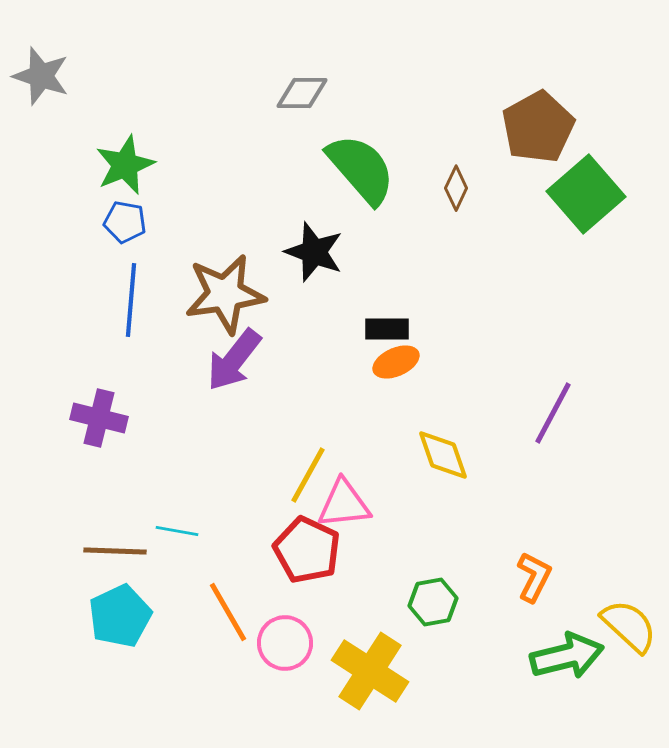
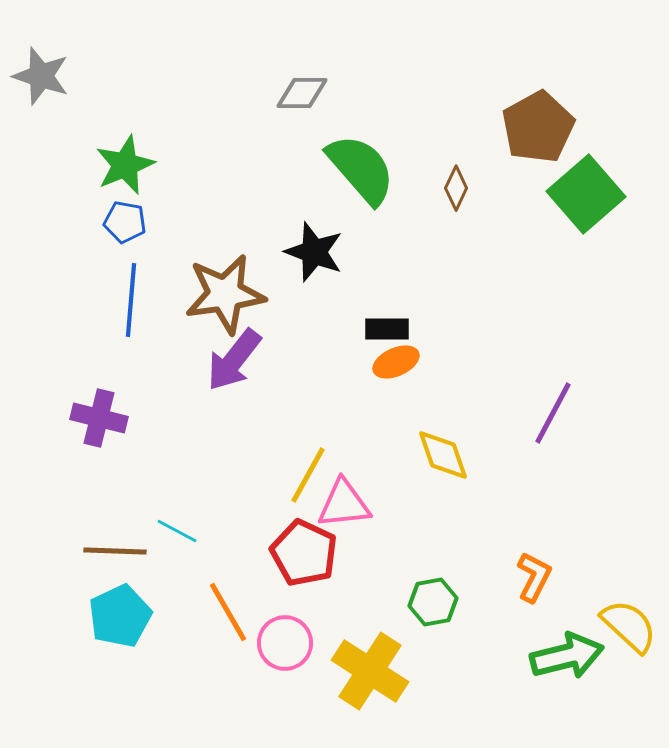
cyan line: rotated 18 degrees clockwise
red pentagon: moved 3 px left, 3 px down
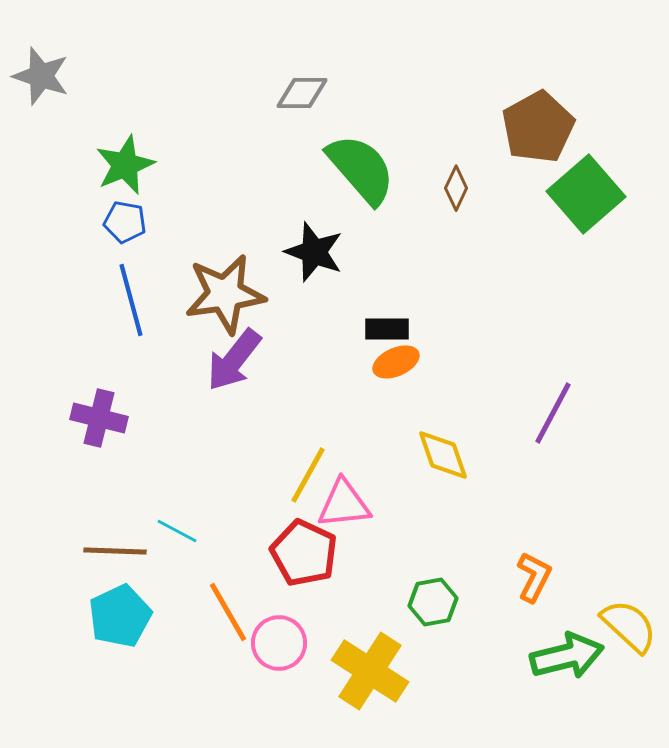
blue line: rotated 20 degrees counterclockwise
pink circle: moved 6 px left
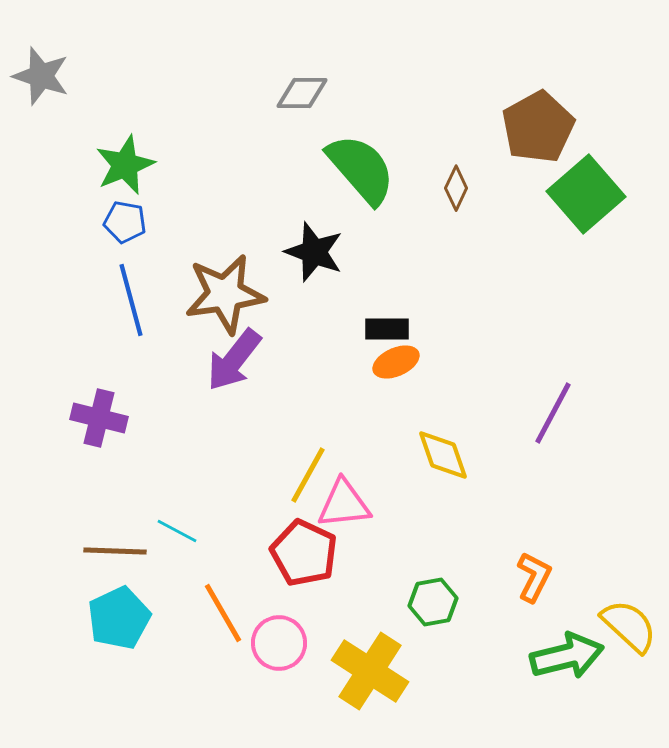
orange line: moved 5 px left, 1 px down
cyan pentagon: moved 1 px left, 2 px down
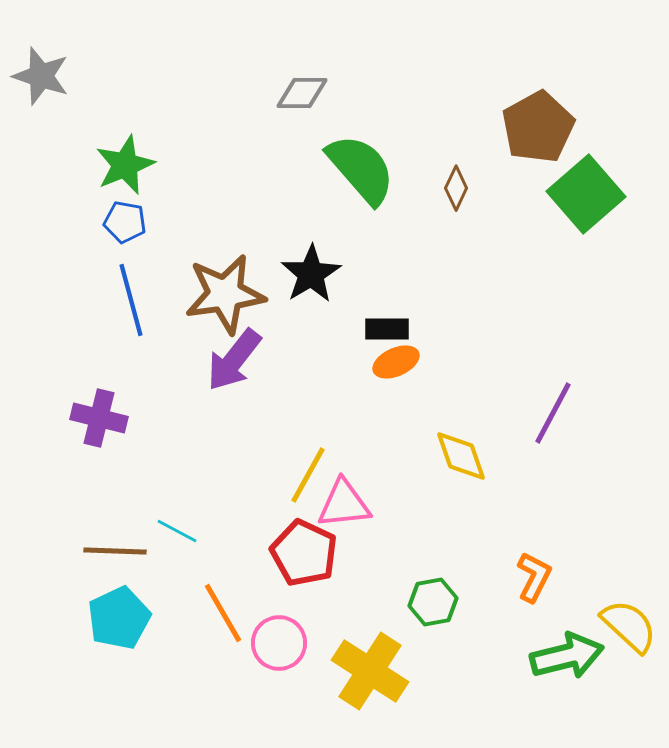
black star: moved 3 px left, 22 px down; rotated 20 degrees clockwise
yellow diamond: moved 18 px right, 1 px down
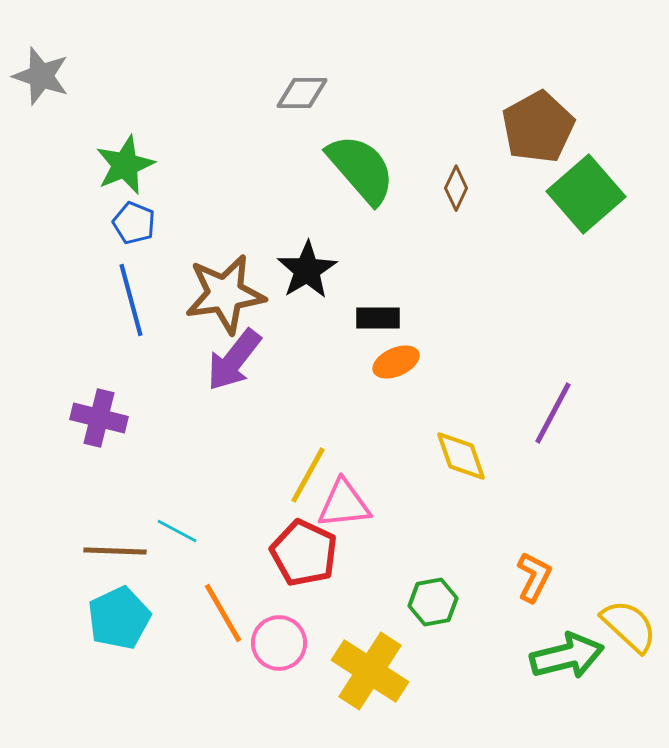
blue pentagon: moved 9 px right, 1 px down; rotated 12 degrees clockwise
black star: moved 4 px left, 4 px up
black rectangle: moved 9 px left, 11 px up
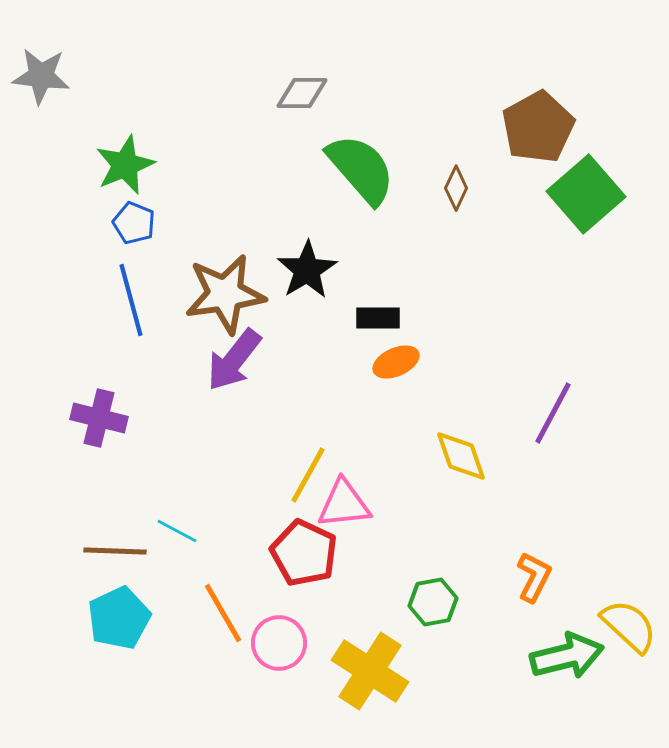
gray star: rotated 12 degrees counterclockwise
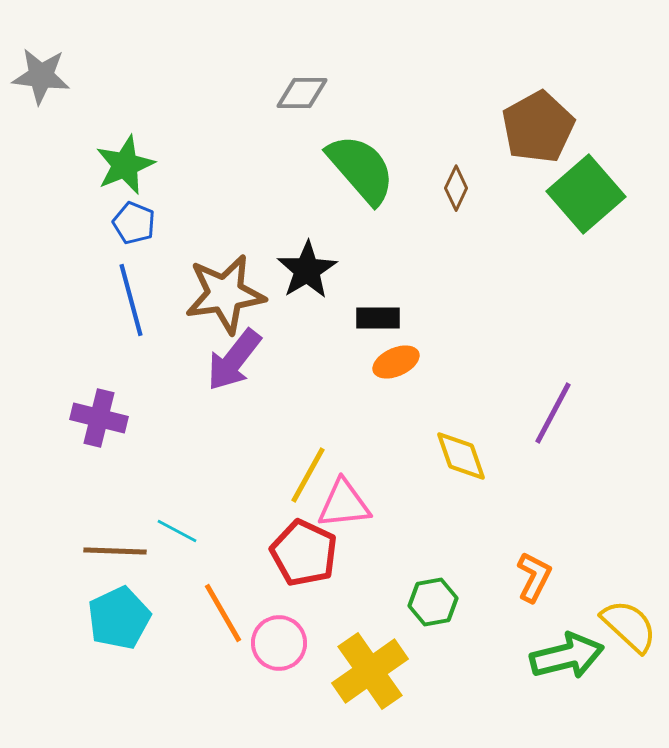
yellow cross: rotated 22 degrees clockwise
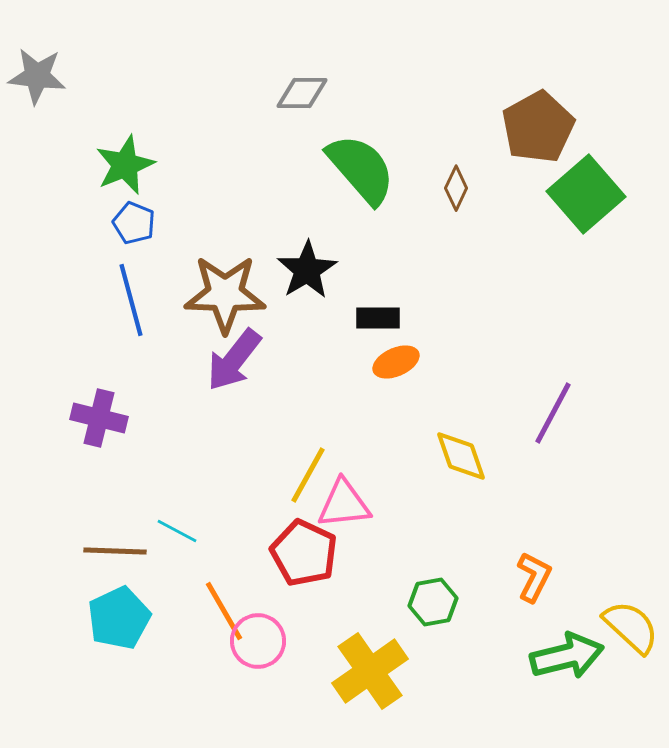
gray star: moved 4 px left
brown star: rotated 10 degrees clockwise
orange line: moved 1 px right, 2 px up
yellow semicircle: moved 2 px right, 1 px down
pink circle: moved 21 px left, 2 px up
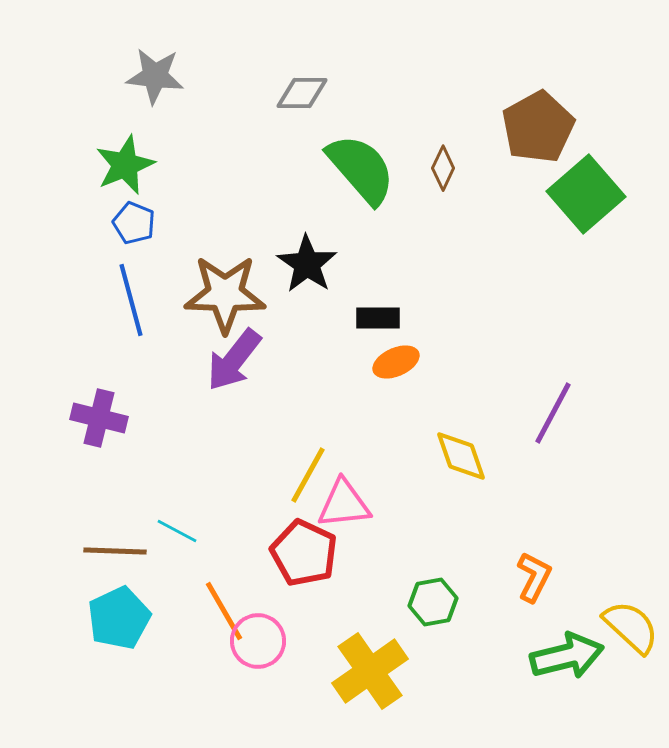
gray star: moved 118 px right
brown diamond: moved 13 px left, 20 px up
black star: moved 6 px up; rotated 6 degrees counterclockwise
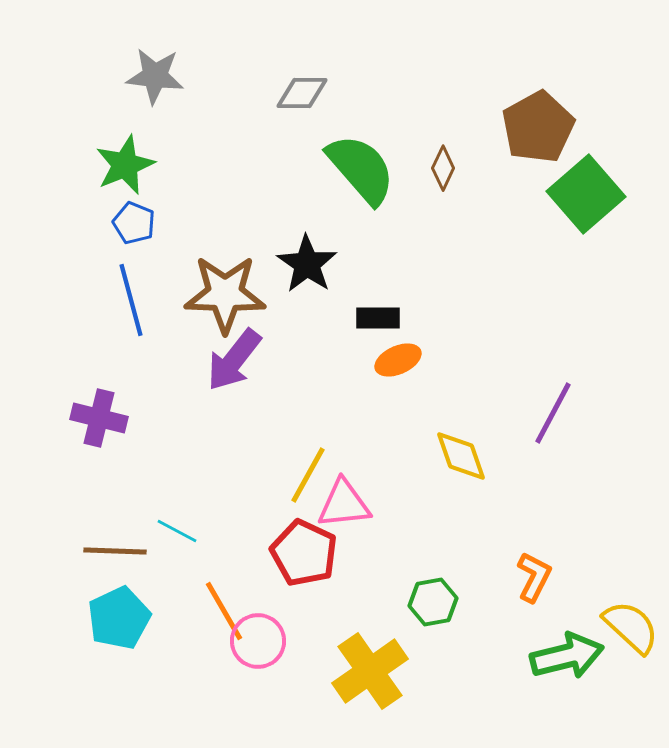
orange ellipse: moved 2 px right, 2 px up
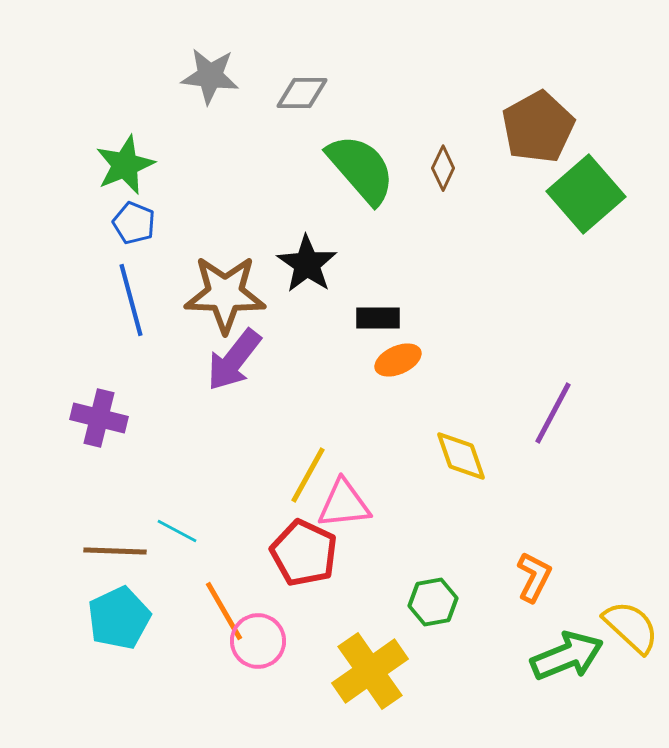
gray star: moved 55 px right
green arrow: rotated 8 degrees counterclockwise
